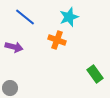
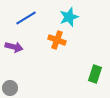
blue line: moved 1 px right, 1 px down; rotated 70 degrees counterclockwise
green rectangle: rotated 54 degrees clockwise
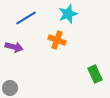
cyan star: moved 1 px left, 3 px up
green rectangle: rotated 42 degrees counterclockwise
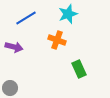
green rectangle: moved 16 px left, 5 px up
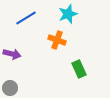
purple arrow: moved 2 px left, 7 px down
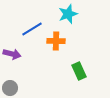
blue line: moved 6 px right, 11 px down
orange cross: moved 1 px left, 1 px down; rotated 18 degrees counterclockwise
green rectangle: moved 2 px down
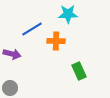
cyan star: rotated 18 degrees clockwise
